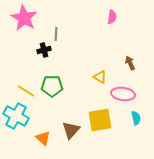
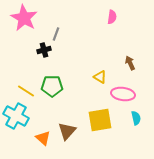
gray line: rotated 16 degrees clockwise
brown triangle: moved 4 px left, 1 px down
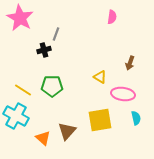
pink star: moved 4 px left
brown arrow: rotated 136 degrees counterclockwise
yellow line: moved 3 px left, 1 px up
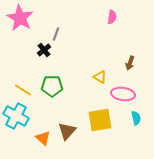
black cross: rotated 24 degrees counterclockwise
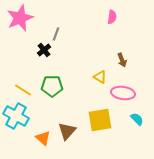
pink star: rotated 20 degrees clockwise
brown arrow: moved 8 px left, 3 px up; rotated 40 degrees counterclockwise
pink ellipse: moved 1 px up
cyan semicircle: moved 1 px right, 1 px down; rotated 32 degrees counterclockwise
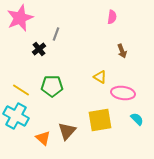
black cross: moved 5 px left, 1 px up
brown arrow: moved 9 px up
yellow line: moved 2 px left
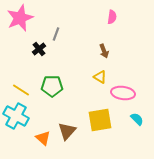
brown arrow: moved 18 px left
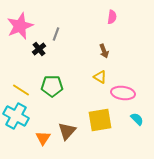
pink star: moved 8 px down
orange triangle: rotated 21 degrees clockwise
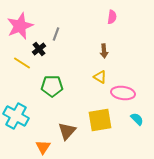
brown arrow: rotated 16 degrees clockwise
yellow line: moved 1 px right, 27 px up
orange triangle: moved 9 px down
